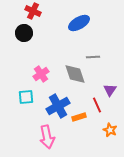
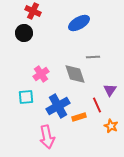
orange star: moved 1 px right, 4 px up
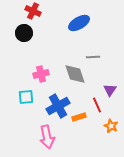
pink cross: rotated 21 degrees clockwise
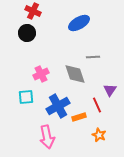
black circle: moved 3 px right
pink cross: rotated 14 degrees counterclockwise
orange star: moved 12 px left, 9 px down
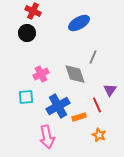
gray line: rotated 64 degrees counterclockwise
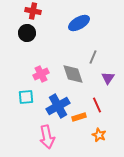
red cross: rotated 14 degrees counterclockwise
gray diamond: moved 2 px left
purple triangle: moved 2 px left, 12 px up
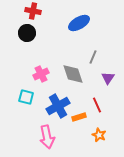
cyan square: rotated 21 degrees clockwise
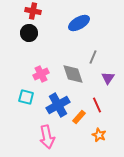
black circle: moved 2 px right
blue cross: moved 1 px up
orange rectangle: rotated 32 degrees counterclockwise
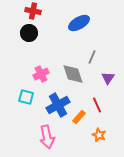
gray line: moved 1 px left
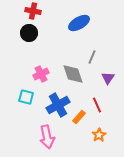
orange star: rotated 16 degrees clockwise
